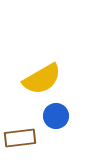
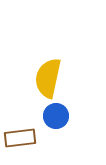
yellow semicircle: moved 6 px right, 1 px up; rotated 132 degrees clockwise
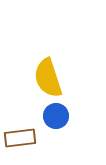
yellow semicircle: rotated 30 degrees counterclockwise
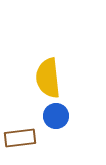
yellow semicircle: rotated 12 degrees clockwise
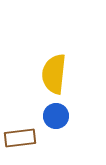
yellow semicircle: moved 6 px right, 4 px up; rotated 12 degrees clockwise
